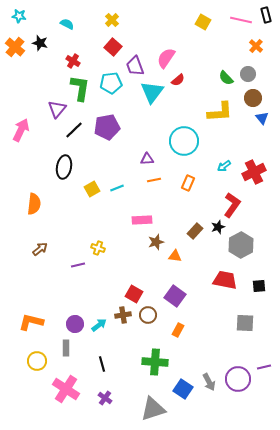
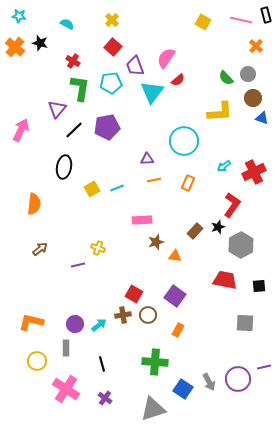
blue triangle at (262, 118): rotated 32 degrees counterclockwise
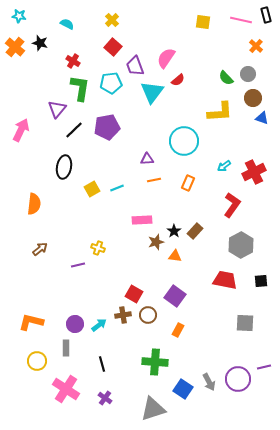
yellow square at (203, 22): rotated 21 degrees counterclockwise
black star at (218, 227): moved 44 px left, 4 px down; rotated 16 degrees counterclockwise
black square at (259, 286): moved 2 px right, 5 px up
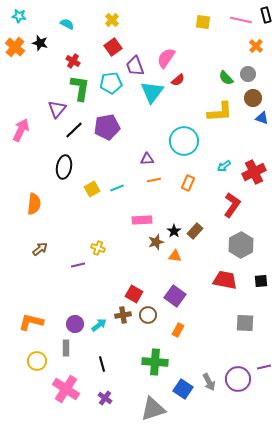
red square at (113, 47): rotated 12 degrees clockwise
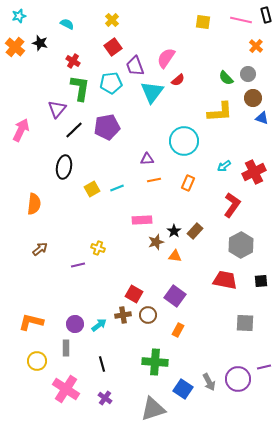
cyan star at (19, 16): rotated 24 degrees counterclockwise
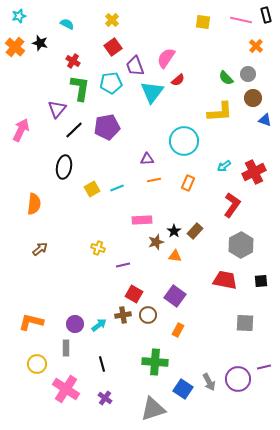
blue triangle at (262, 118): moved 3 px right, 2 px down
purple line at (78, 265): moved 45 px right
yellow circle at (37, 361): moved 3 px down
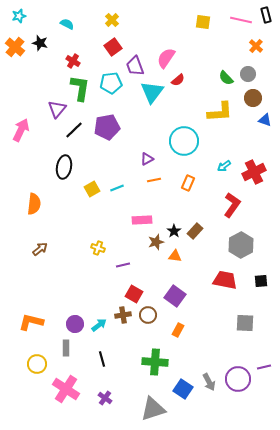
purple triangle at (147, 159): rotated 24 degrees counterclockwise
black line at (102, 364): moved 5 px up
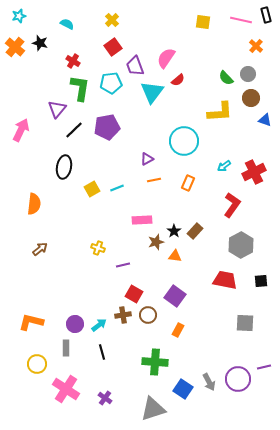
brown circle at (253, 98): moved 2 px left
black line at (102, 359): moved 7 px up
